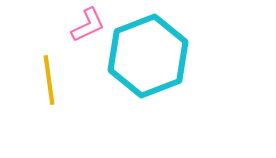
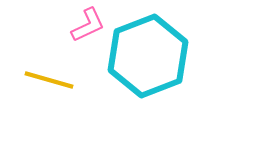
yellow line: rotated 66 degrees counterclockwise
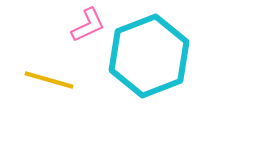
cyan hexagon: moved 1 px right
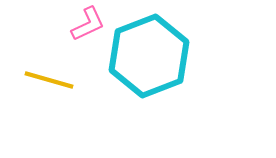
pink L-shape: moved 1 px up
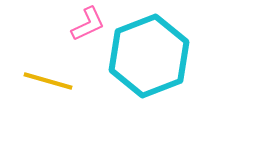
yellow line: moved 1 px left, 1 px down
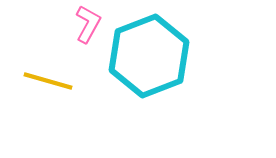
pink L-shape: rotated 36 degrees counterclockwise
